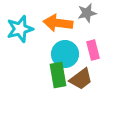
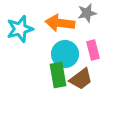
orange arrow: moved 2 px right
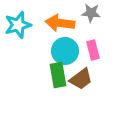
gray star: moved 4 px right; rotated 18 degrees clockwise
cyan star: moved 2 px left, 4 px up
cyan circle: moved 3 px up
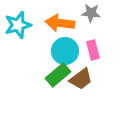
green rectangle: rotated 60 degrees clockwise
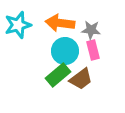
gray star: moved 17 px down
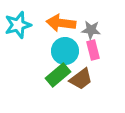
orange arrow: moved 1 px right
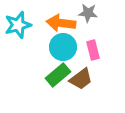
gray star: moved 3 px left, 17 px up
cyan circle: moved 2 px left, 4 px up
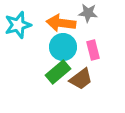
green rectangle: moved 3 px up
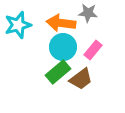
pink rectangle: rotated 54 degrees clockwise
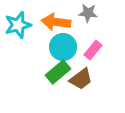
orange arrow: moved 5 px left, 1 px up
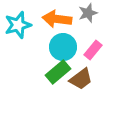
gray star: rotated 24 degrees counterclockwise
orange arrow: moved 1 px right, 3 px up
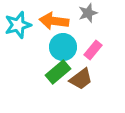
orange arrow: moved 3 px left, 2 px down
